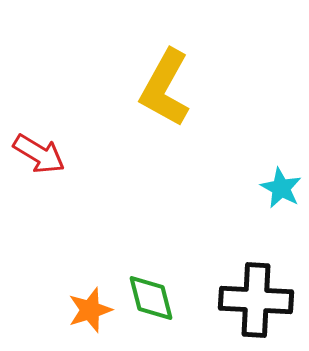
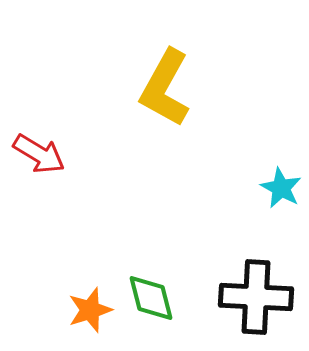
black cross: moved 3 px up
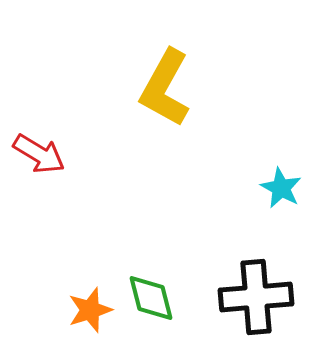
black cross: rotated 8 degrees counterclockwise
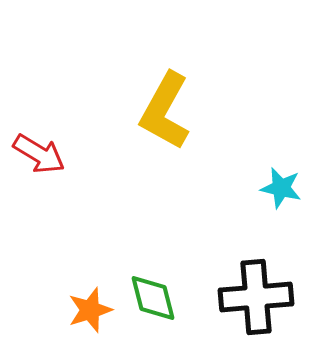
yellow L-shape: moved 23 px down
cyan star: rotated 15 degrees counterclockwise
green diamond: moved 2 px right
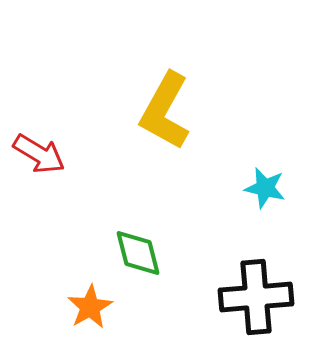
cyan star: moved 16 px left
green diamond: moved 15 px left, 45 px up
orange star: moved 3 px up; rotated 12 degrees counterclockwise
